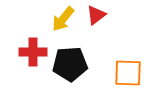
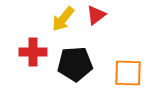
black pentagon: moved 5 px right
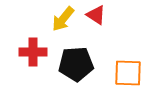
red triangle: rotated 50 degrees counterclockwise
black pentagon: moved 1 px right
